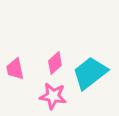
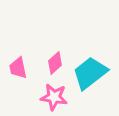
pink trapezoid: moved 3 px right, 1 px up
pink star: moved 1 px right, 1 px down
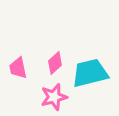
cyan trapezoid: rotated 24 degrees clockwise
pink star: rotated 24 degrees counterclockwise
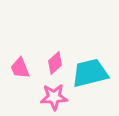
pink trapezoid: moved 2 px right; rotated 10 degrees counterclockwise
pink star: rotated 12 degrees clockwise
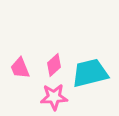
pink diamond: moved 1 px left, 2 px down
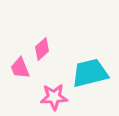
pink diamond: moved 12 px left, 16 px up
